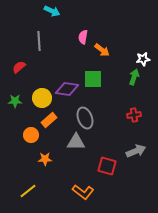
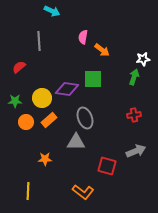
orange circle: moved 5 px left, 13 px up
yellow line: rotated 48 degrees counterclockwise
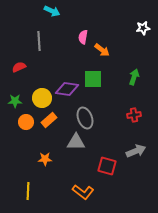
white star: moved 31 px up
red semicircle: rotated 16 degrees clockwise
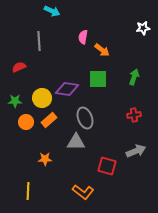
green square: moved 5 px right
